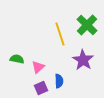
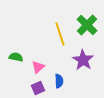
green semicircle: moved 1 px left, 2 px up
purple square: moved 3 px left
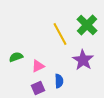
yellow line: rotated 10 degrees counterclockwise
green semicircle: rotated 32 degrees counterclockwise
pink triangle: moved 1 px up; rotated 16 degrees clockwise
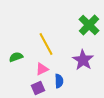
green cross: moved 2 px right
yellow line: moved 14 px left, 10 px down
pink triangle: moved 4 px right, 3 px down
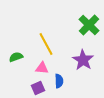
pink triangle: moved 1 px up; rotated 32 degrees clockwise
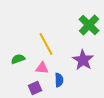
green semicircle: moved 2 px right, 2 px down
blue semicircle: moved 1 px up
purple square: moved 3 px left
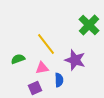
yellow line: rotated 10 degrees counterclockwise
purple star: moved 8 px left; rotated 15 degrees counterclockwise
pink triangle: rotated 16 degrees counterclockwise
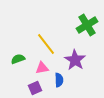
green cross: moved 2 px left; rotated 15 degrees clockwise
purple star: rotated 15 degrees clockwise
